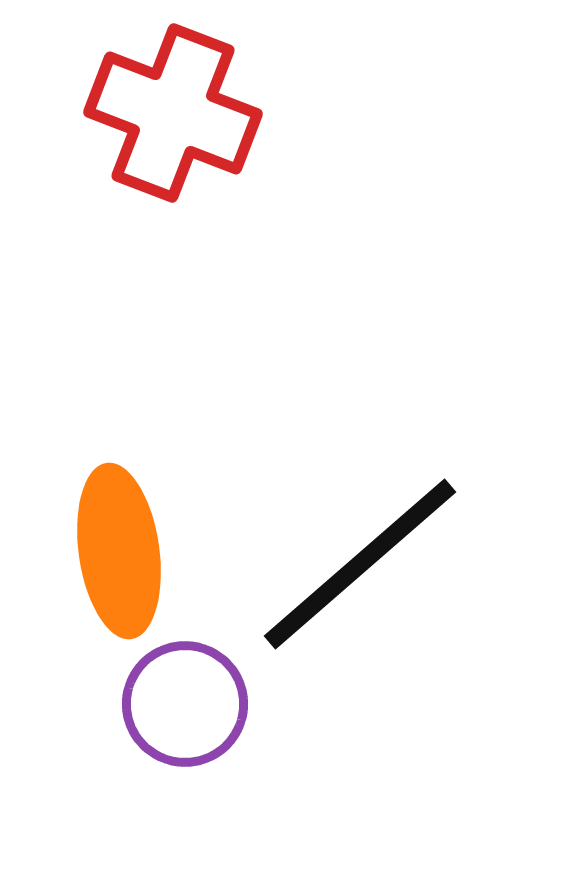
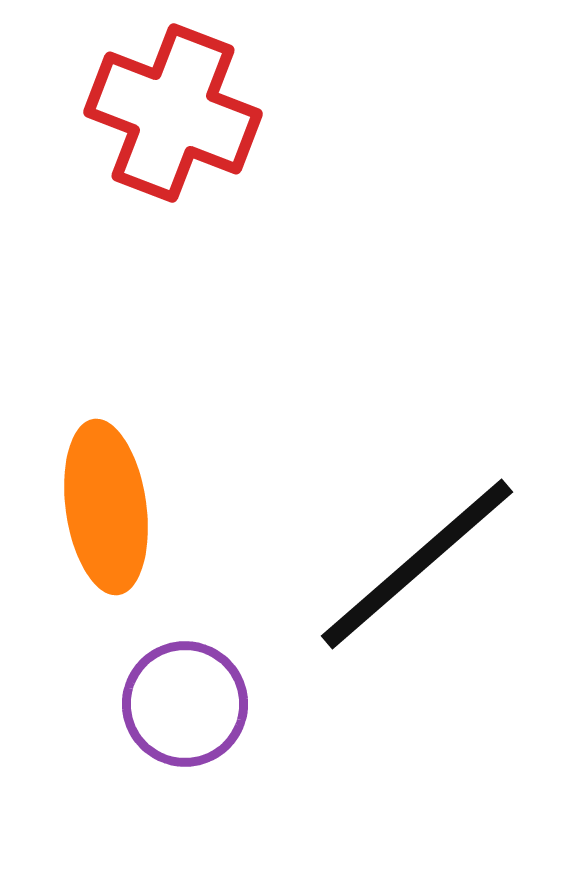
orange ellipse: moved 13 px left, 44 px up
black line: moved 57 px right
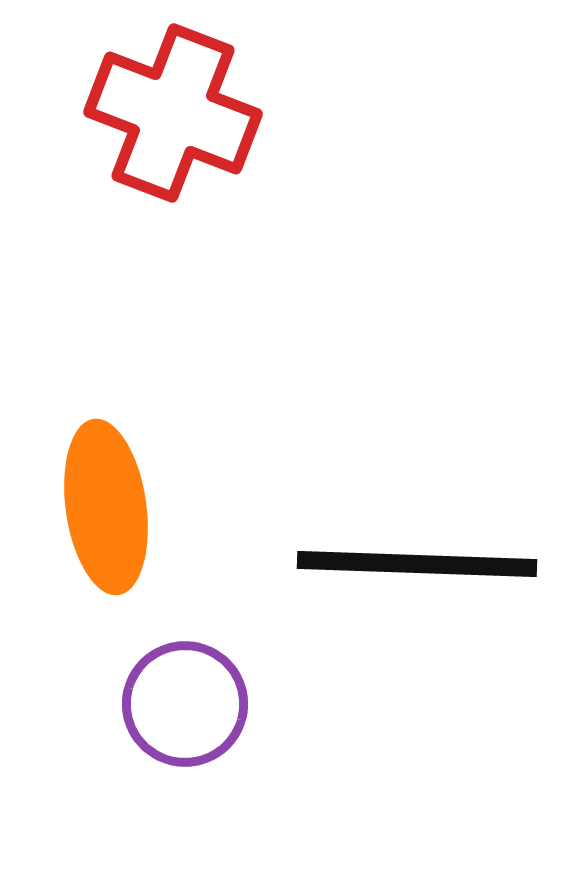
black line: rotated 43 degrees clockwise
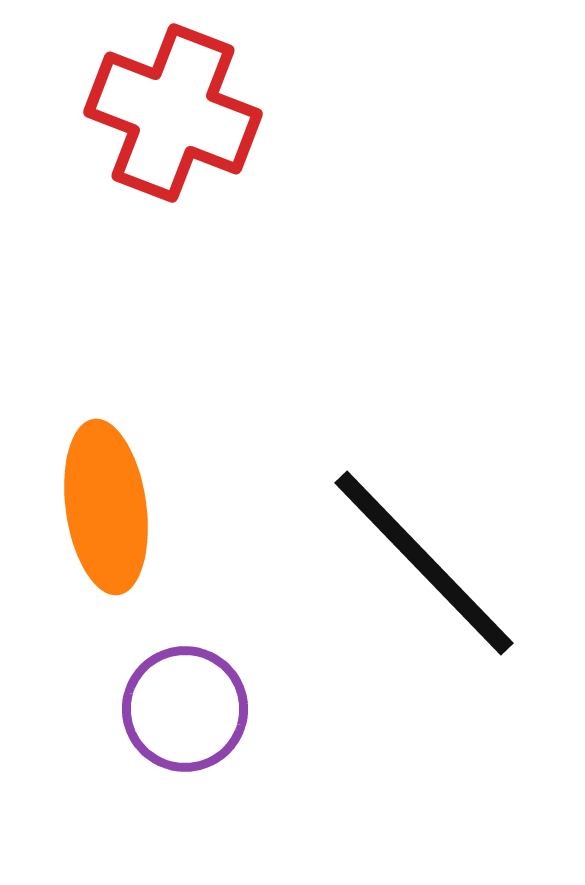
black line: moved 7 px right, 1 px up; rotated 44 degrees clockwise
purple circle: moved 5 px down
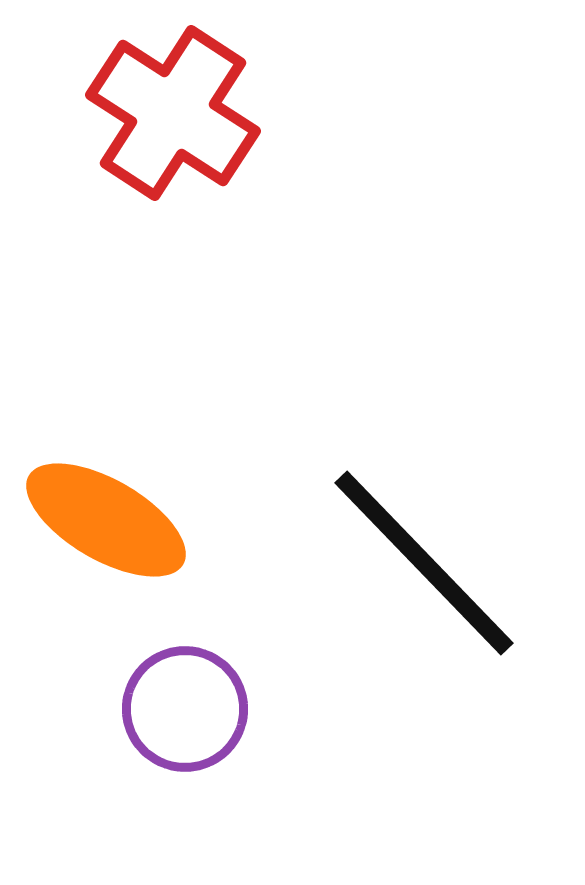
red cross: rotated 12 degrees clockwise
orange ellipse: moved 13 px down; rotated 52 degrees counterclockwise
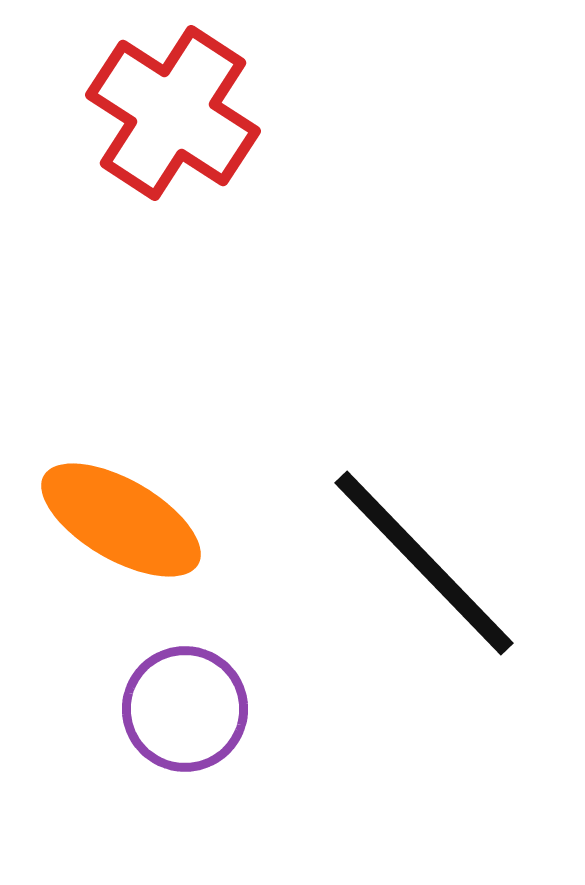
orange ellipse: moved 15 px right
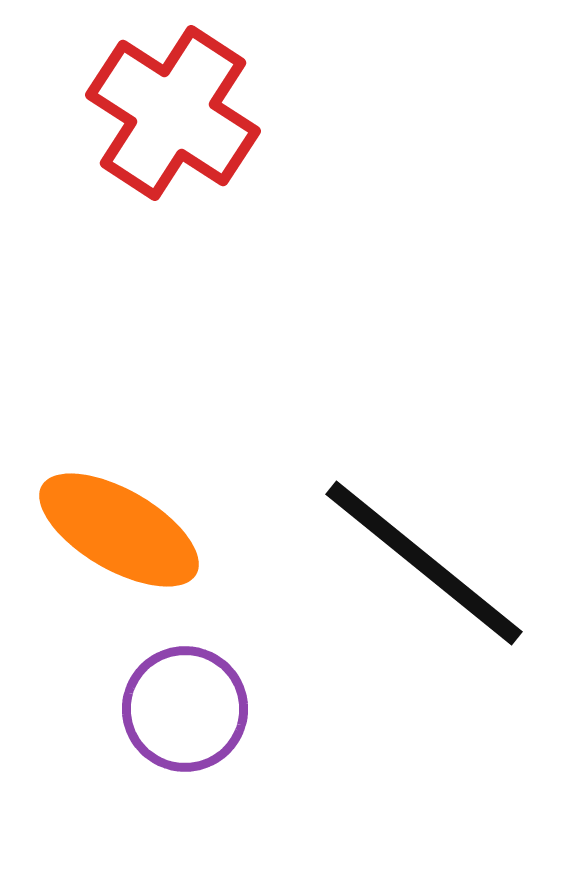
orange ellipse: moved 2 px left, 10 px down
black line: rotated 7 degrees counterclockwise
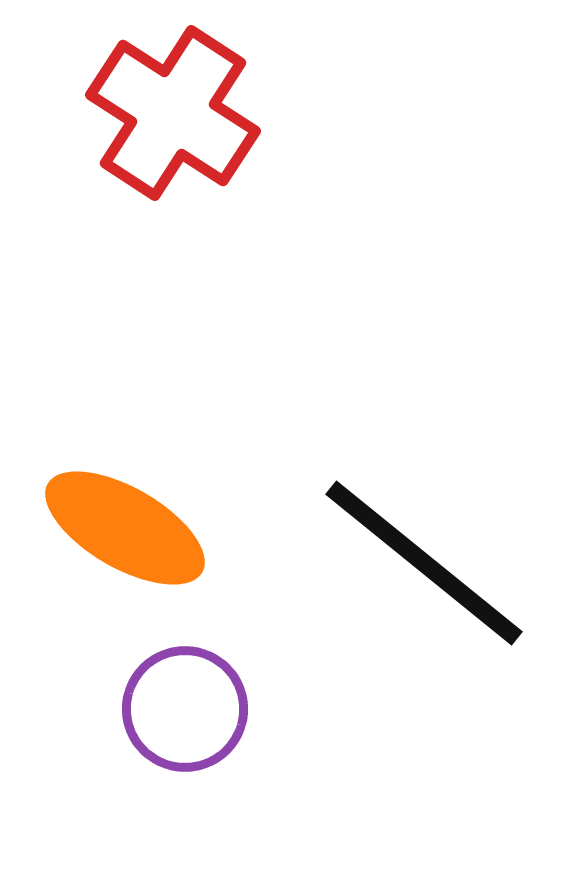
orange ellipse: moved 6 px right, 2 px up
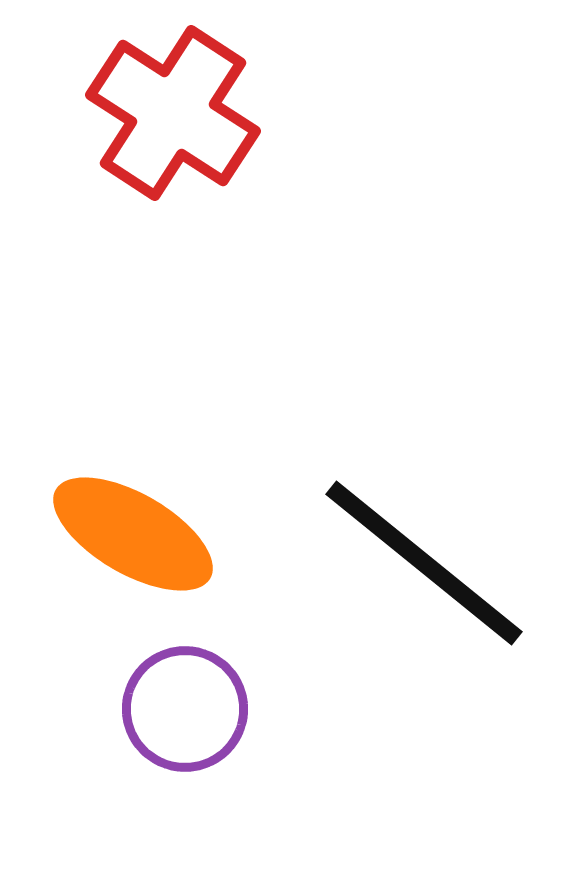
orange ellipse: moved 8 px right, 6 px down
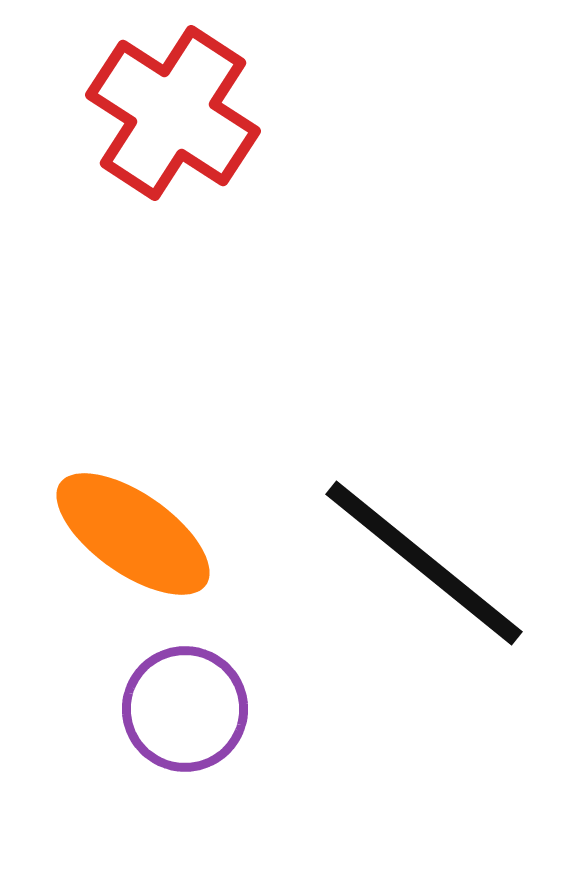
orange ellipse: rotated 5 degrees clockwise
